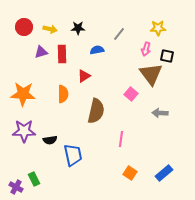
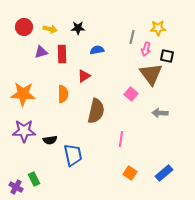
gray line: moved 13 px right, 3 px down; rotated 24 degrees counterclockwise
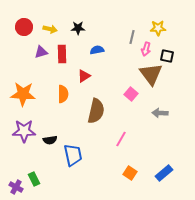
pink line: rotated 21 degrees clockwise
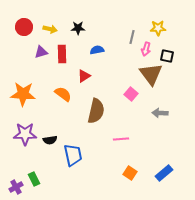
orange semicircle: rotated 54 degrees counterclockwise
purple star: moved 1 px right, 3 px down
pink line: rotated 56 degrees clockwise
purple cross: rotated 32 degrees clockwise
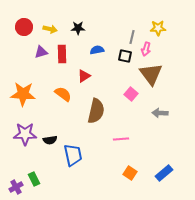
black square: moved 42 px left
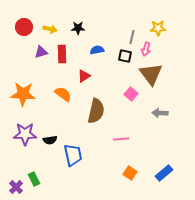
purple cross: rotated 16 degrees counterclockwise
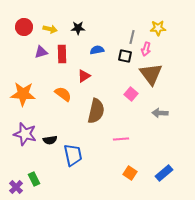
purple star: rotated 15 degrees clockwise
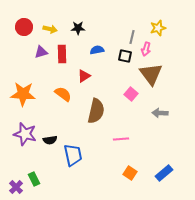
yellow star: rotated 14 degrees counterclockwise
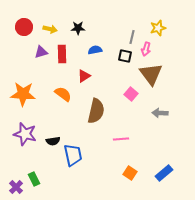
blue semicircle: moved 2 px left
black semicircle: moved 3 px right, 1 px down
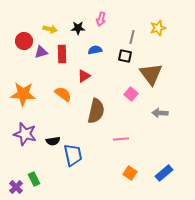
red circle: moved 14 px down
pink arrow: moved 45 px left, 30 px up
